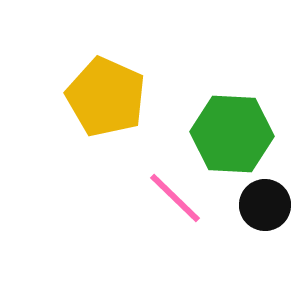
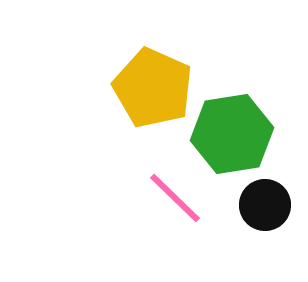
yellow pentagon: moved 47 px right, 9 px up
green hexagon: rotated 12 degrees counterclockwise
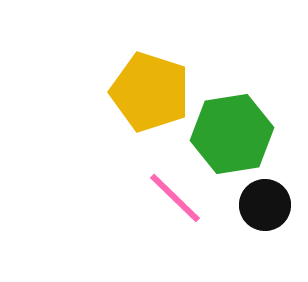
yellow pentagon: moved 3 px left, 4 px down; rotated 6 degrees counterclockwise
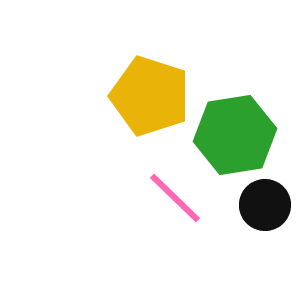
yellow pentagon: moved 4 px down
green hexagon: moved 3 px right, 1 px down
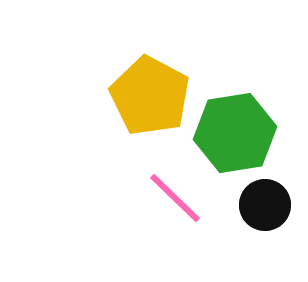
yellow pentagon: rotated 10 degrees clockwise
green hexagon: moved 2 px up
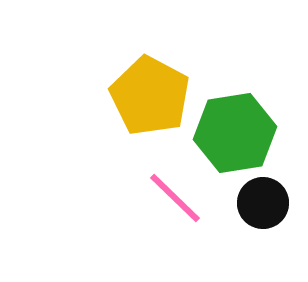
black circle: moved 2 px left, 2 px up
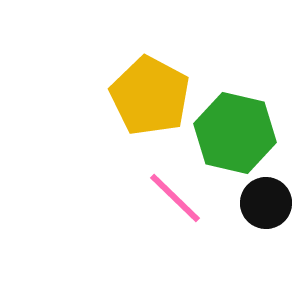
green hexagon: rotated 22 degrees clockwise
black circle: moved 3 px right
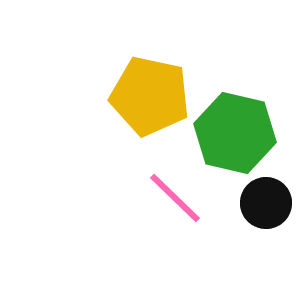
yellow pentagon: rotated 16 degrees counterclockwise
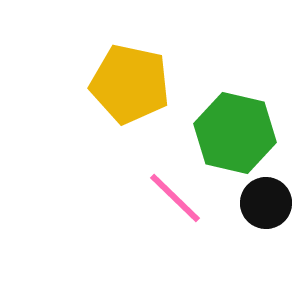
yellow pentagon: moved 20 px left, 12 px up
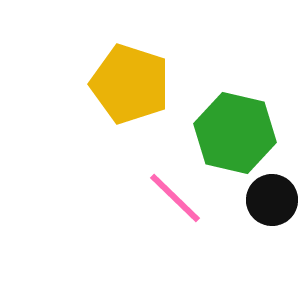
yellow pentagon: rotated 6 degrees clockwise
black circle: moved 6 px right, 3 px up
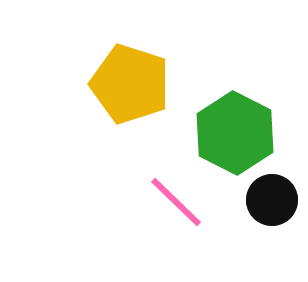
green hexagon: rotated 14 degrees clockwise
pink line: moved 1 px right, 4 px down
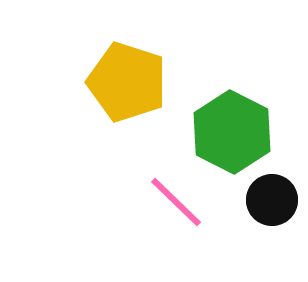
yellow pentagon: moved 3 px left, 2 px up
green hexagon: moved 3 px left, 1 px up
